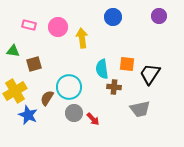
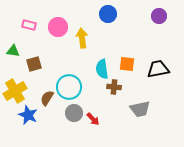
blue circle: moved 5 px left, 3 px up
black trapezoid: moved 8 px right, 5 px up; rotated 45 degrees clockwise
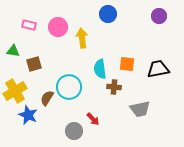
cyan semicircle: moved 2 px left
gray circle: moved 18 px down
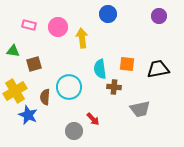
brown semicircle: moved 2 px left, 1 px up; rotated 28 degrees counterclockwise
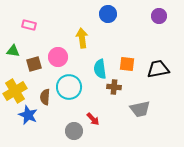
pink circle: moved 30 px down
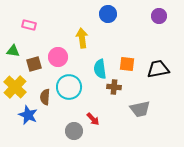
yellow cross: moved 4 px up; rotated 15 degrees counterclockwise
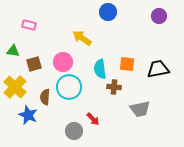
blue circle: moved 2 px up
yellow arrow: rotated 48 degrees counterclockwise
pink circle: moved 5 px right, 5 px down
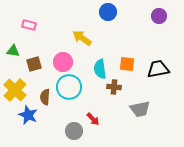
yellow cross: moved 3 px down
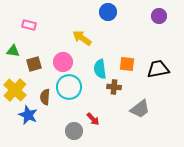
gray trapezoid: rotated 25 degrees counterclockwise
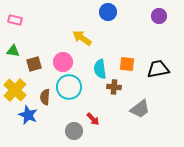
pink rectangle: moved 14 px left, 5 px up
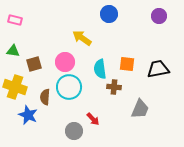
blue circle: moved 1 px right, 2 px down
pink circle: moved 2 px right
yellow cross: moved 3 px up; rotated 25 degrees counterclockwise
gray trapezoid: rotated 30 degrees counterclockwise
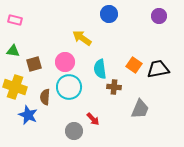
orange square: moved 7 px right, 1 px down; rotated 28 degrees clockwise
